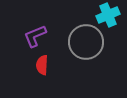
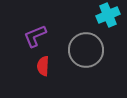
gray circle: moved 8 px down
red semicircle: moved 1 px right, 1 px down
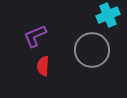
gray circle: moved 6 px right
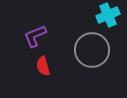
red semicircle: rotated 18 degrees counterclockwise
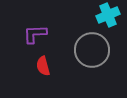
purple L-shape: moved 2 px up; rotated 20 degrees clockwise
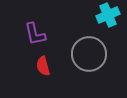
purple L-shape: rotated 100 degrees counterclockwise
gray circle: moved 3 px left, 4 px down
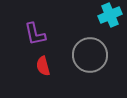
cyan cross: moved 2 px right
gray circle: moved 1 px right, 1 px down
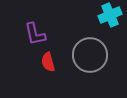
red semicircle: moved 5 px right, 4 px up
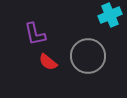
gray circle: moved 2 px left, 1 px down
red semicircle: rotated 36 degrees counterclockwise
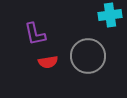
cyan cross: rotated 15 degrees clockwise
red semicircle: rotated 48 degrees counterclockwise
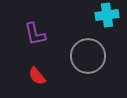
cyan cross: moved 3 px left
red semicircle: moved 11 px left, 14 px down; rotated 60 degrees clockwise
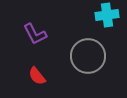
purple L-shape: rotated 15 degrees counterclockwise
